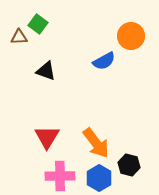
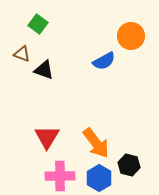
brown triangle: moved 3 px right, 17 px down; rotated 24 degrees clockwise
black triangle: moved 2 px left, 1 px up
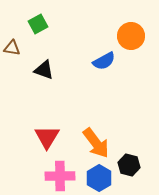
green square: rotated 24 degrees clockwise
brown triangle: moved 10 px left, 6 px up; rotated 12 degrees counterclockwise
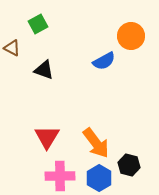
brown triangle: rotated 18 degrees clockwise
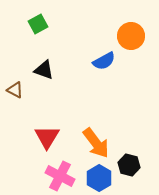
brown triangle: moved 3 px right, 42 px down
pink cross: rotated 28 degrees clockwise
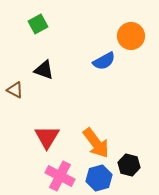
blue hexagon: rotated 15 degrees clockwise
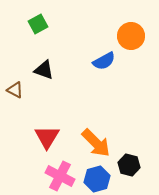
orange arrow: rotated 8 degrees counterclockwise
blue hexagon: moved 2 px left, 1 px down
